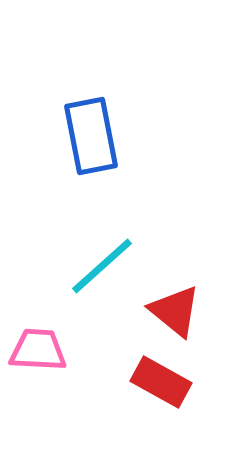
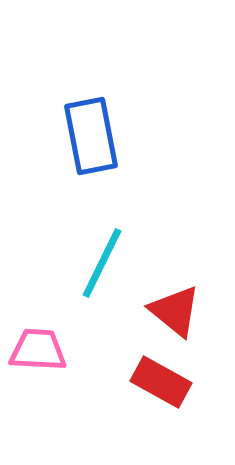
cyan line: moved 3 px up; rotated 22 degrees counterclockwise
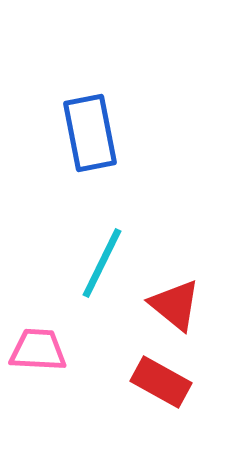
blue rectangle: moved 1 px left, 3 px up
red triangle: moved 6 px up
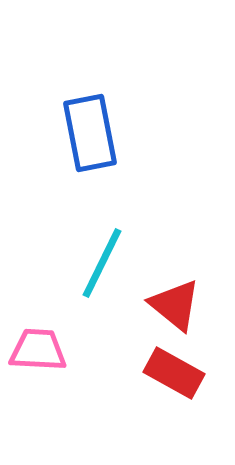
red rectangle: moved 13 px right, 9 px up
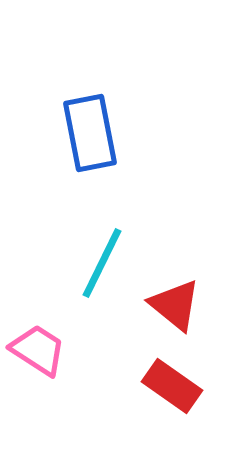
pink trapezoid: rotated 30 degrees clockwise
red rectangle: moved 2 px left, 13 px down; rotated 6 degrees clockwise
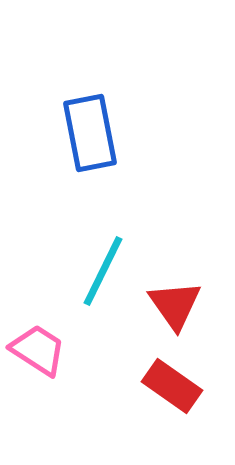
cyan line: moved 1 px right, 8 px down
red triangle: rotated 16 degrees clockwise
